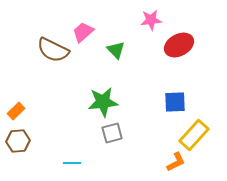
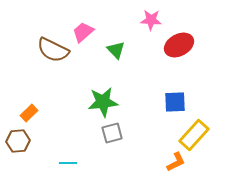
pink star: rotated 10 degrees clockwise
orange rectangle: moved 13 px right, 2 px down
cyan line: moved 4 px left
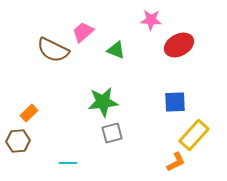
green triangle: rotated 24 degrees counterclockwise
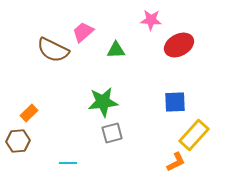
green triangle: rotated 24 degrees counterclockwise
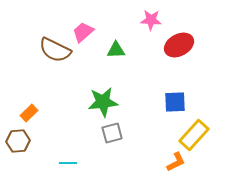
brown semicircle: moved 2 px right
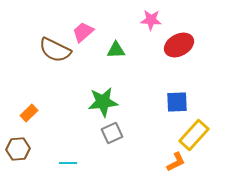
blue square: moved 2 px right
gray square: rotated 10 degrees counterclockwise
brown hexagon: moved 8 px down
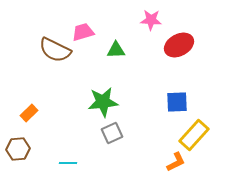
pink trapezoid: rotated 25 degrees clockwise
